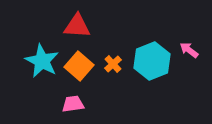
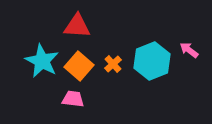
pink trapezoid: moved 5 px up; rotated 15 degrees clockwise
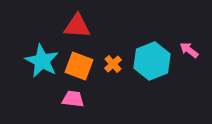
orange square: rotated 20 degrees counterclockwise
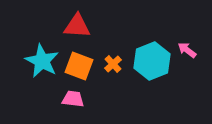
pink arrow: moved 2 px left
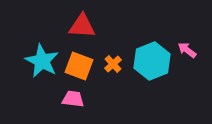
red triangle: moved 5 px right
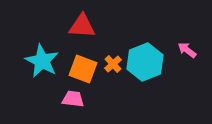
cyan hexagon: moved 7 px left, 1 px down
orange square: moved 4 px right, 3 px down
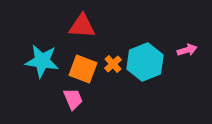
pink arrow: rotated 126 degrees clockwise
cyan star: rotated 20 degrees counterclockwise
pink trapezoid: rotated 60 degrees clockwise
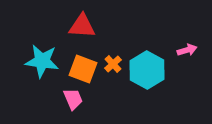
cyan hexagon: moved 2 px right, 8 px down; rotated 9 degrees counterclockwise
